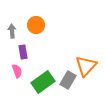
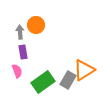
gray arrow: moved 8 px right, 1 px down
orange triangle: moved 2 px left, 4 px down; rotated 15 degrees clockwise
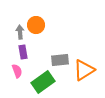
gray rectangle: moved 8 px left, 20 px up; rotated 54 degrees clockwise
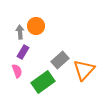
orange circle: moved 1 px down
purple rectangle: rotated 40 degrees clockwise
gray rectangle: rotated 36 degrees counterclockwise
orange triangle: rotated 15 degrees counterclockwise
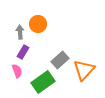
orange circle: moved 2 px right, 2 px up
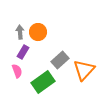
orange circle: moved 8 px down
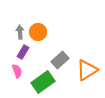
orange triangle: moved 3 px right; rotated 15 degrees clockwise
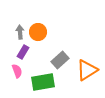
green rectangle: rotated 25 degrees clockwise
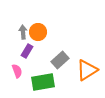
gray arrow: moved 3 px right
purple rectangle: moved 4 px right, 1 px up
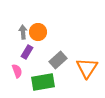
purple rectangle: moved 1 px down
gray rectangle: moved 2 px left
orange triangle: moved 2 px up; rotated 25 degrees counterclockwise
